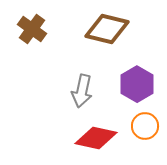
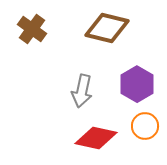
brown diamond: moved 1 px up
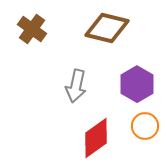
gray arrow: moved 6 px left, 5 px up
red diamond: rotated 48 degrees counterclockwise
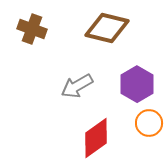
brown cross: rotated 16 degrees counterclockwise
gray arrow: moved 1 px right; rotated 48 degrees clockwise
orange circle: moved 4 px right, 3 px up
